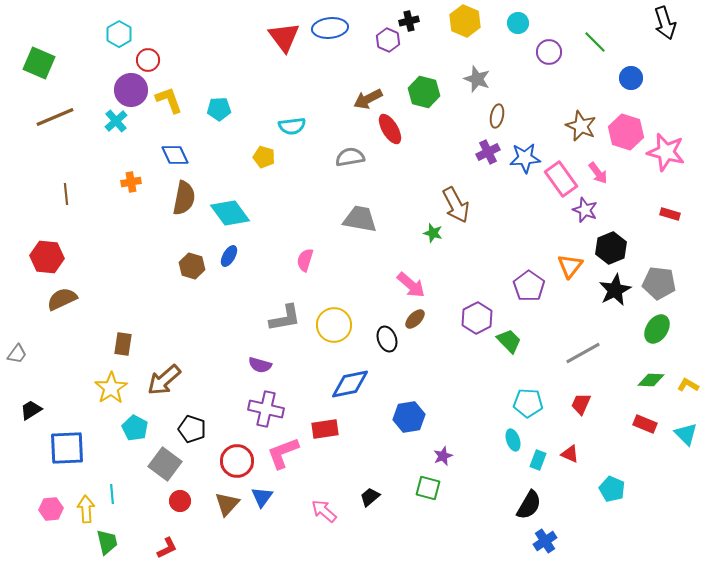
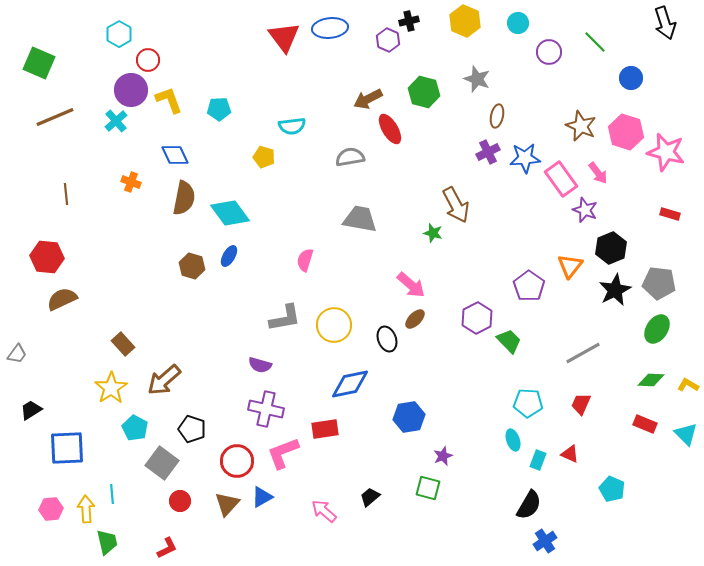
orange cross at (131, 182): rotated 30 degrees clockwise
brown rectangle at (123, 344): rotated 50 degrees counterclockwise
gray square at (165, 464): moved 3 px left, 1 px up
blue triangle at (262, 497): rotated 25 degrees clockwise
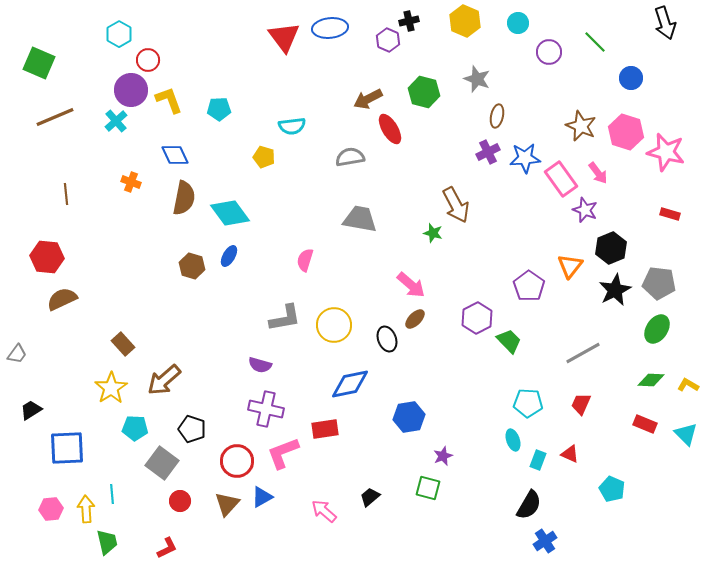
cyan pentagon at (135, 428): rotated 25 degrees counterclockwise
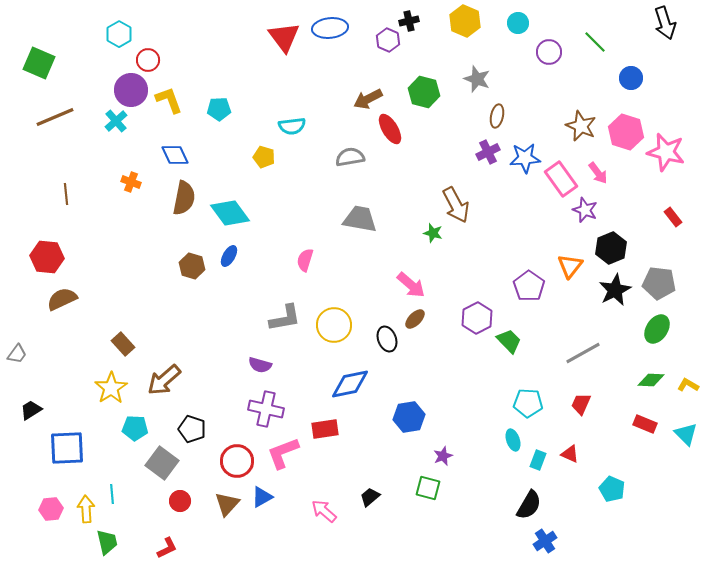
red rectangle at (670, 214): moved 3 px right, 3 px down; rotated 36 degrees clockwise
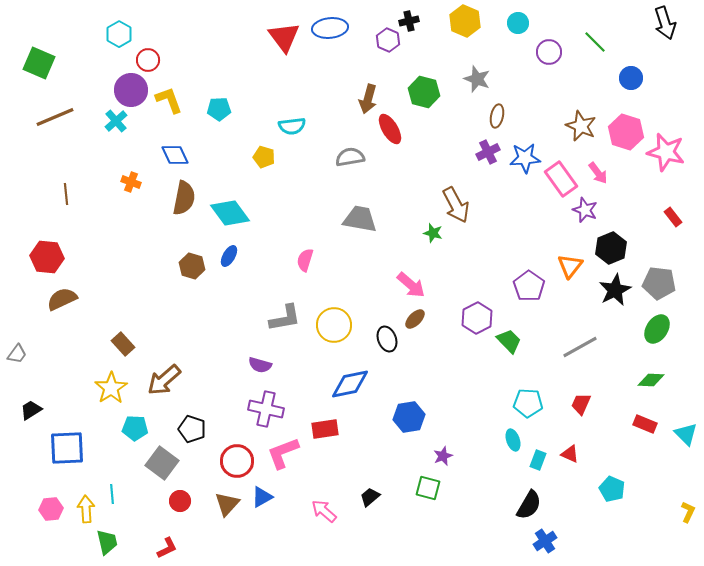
brown arrow at (368, 99): rotated 48 degrees counterclockwise
gray line at (583, 353): moved 3 px left, 6 px up
yellow L-shape at (688, 385): moved 127 px down; rotated 85 degrees clockwise
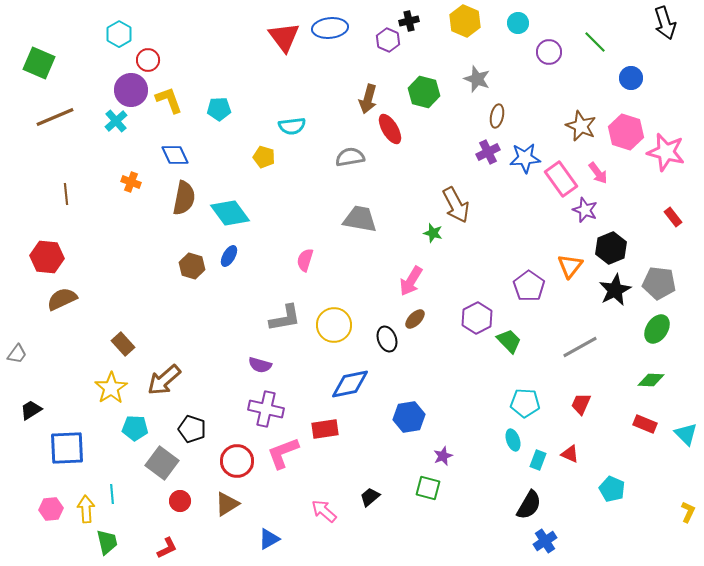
pink arrow at (411, 285): moved 4 px up; rotated 80 degrees clockwise
cyan pentagon at (528, 403): moved 3 px left
blue triangle at (262, 497): moved 7 px right, 42 px down
brown triangle at (227, 504): rotated 16 degrees clockwise
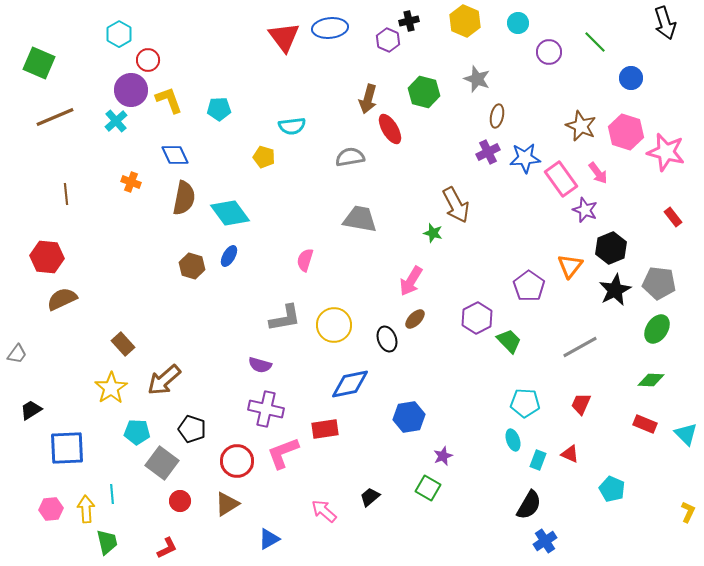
cyan pentagon at (135, 428): moved 2 px right, 4 px down
green square at (428, 488): rotated 15 degrees clockwise
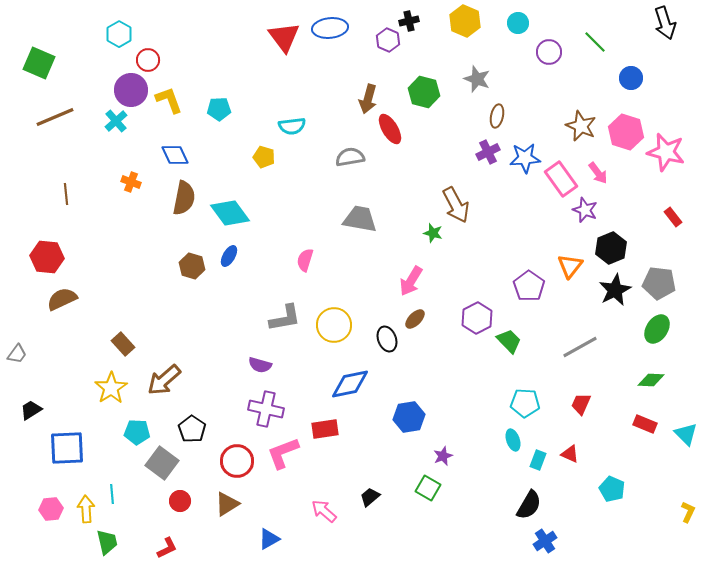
black pentagon at (192, 429): rotated 16 degrees clockwise
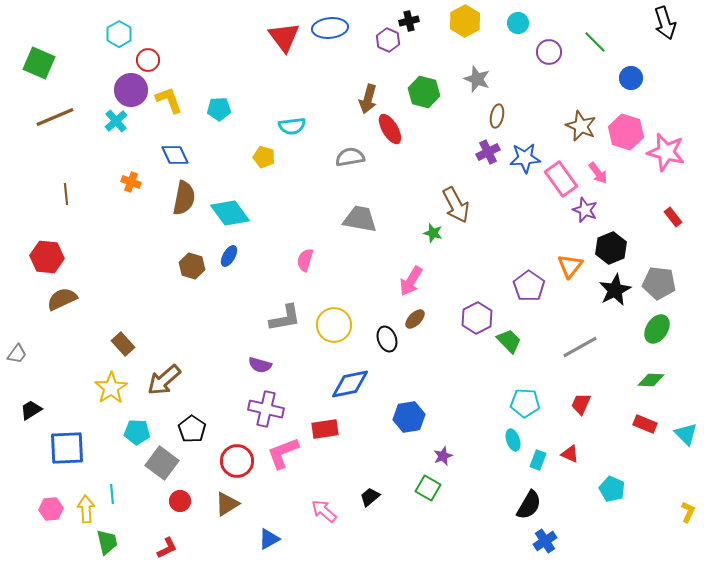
yellow hexagon at (465, 21): rotated 8 degrees clockwise
